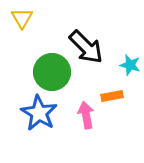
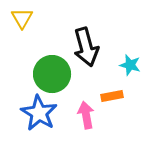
black arrow: rotated 30 degrees clockwise
green circle: moved 2 px down
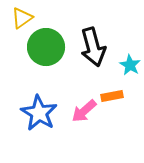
yellow triangle: rotated 25 degrees clockwise
black arrow: moved 7 px right
cyan star: rotated 15 degrees clockwise
green circle: moved 6 px left, 27 px up
pink arrow: moved 2 px left, 4 px up; rotated 120 degrees counterclockwise
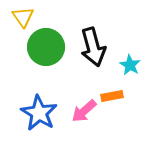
yellow triangle: moved 1 px right, 1 px up; rotated 30 degrees counterclockwise
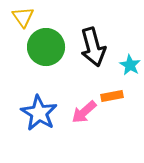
pink arrow: moved 1 px down
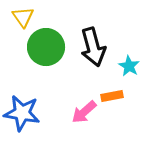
cyan star: moved 1 px left, 1 px down
blue star: moved 17 px left; rotated 21 degrees counterclockwise
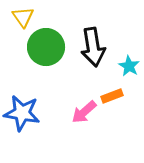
black arrow: rotated 6 degrees clockwise
orange rectangle: rotated 10 degrees counterclockwise
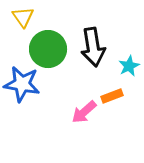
green circle: moved 2 px right, 2 px down
cyan star: rotated 15 degrees clockwise
blue star: moved 29 px up
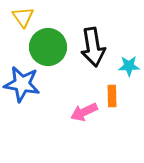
green circle: moved 2 px up
cyan star: rotated 25 degrees clockwise
orange rectangle: rotated 70 degrees counterclockwise
pink arrow: rotated 16 degrees clockwise
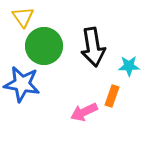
green circle: moved 4 px left, 1 px up
orange rectangle: rotated 20 degrees clockwise
